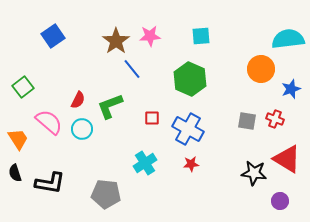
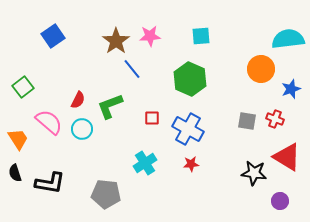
red triangle: moved 2 px up
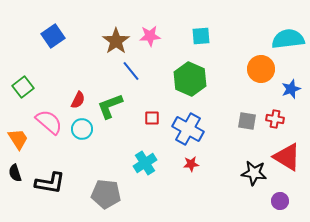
blue line: moved 1 px left, 2 px down
red cross: rotated 12 degrees counterclockwise
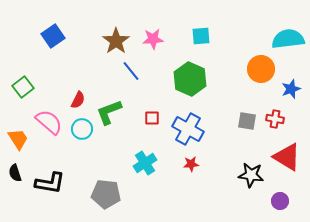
pink star: moved 3 px right, 3 px down
green L-shape: moved 1 px left, 6 px down
black star: moved 3 px left, 2 px down
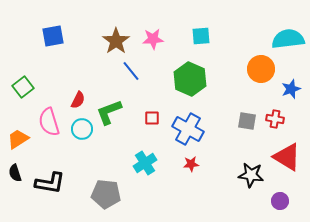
blue square: rotated 25 degrees clockwise
pink semicircle: rotated 148 degrees counterclockwise
orange trapezoid: rotated 90 degrees counterclockwise
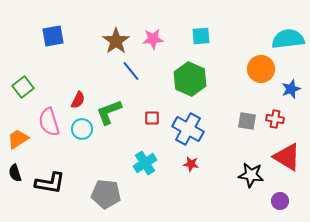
red star: rotated 14 degrees clockwise
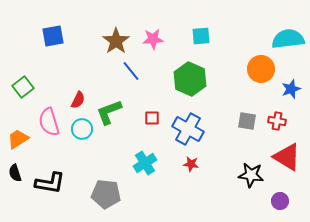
red cross: moved 2 px right, 2 px down
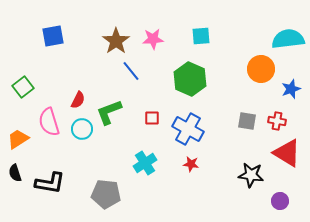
red triangle: moved 4 px up
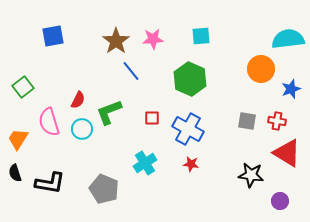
orange trapezoid: rotated 25 degrees counterclockwise
gray pentagon: moved 2 px left, 5 px up; rotated 16 degrees clockwise
